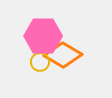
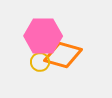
orange diamond: rotated 15 degrees counterclockwise
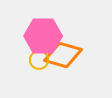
yellow circle: moved 1 px left, 2 px up
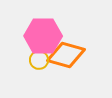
orange diamond: moved 3 px right
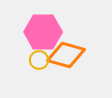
pink hexagon: moved 4 px up
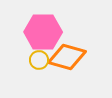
orange diamond: moved 1 px right, 2 px down
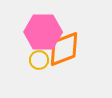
orange diamond: moved 3 px left, 8 px up; rotated 36 degrees counterclockwise
